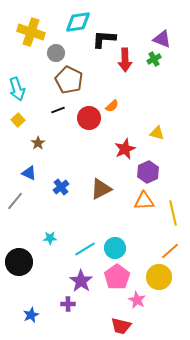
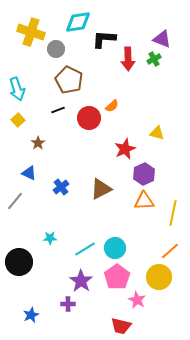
gray circle: moved 4 px up
red arrow: moved 3 px right, 1 px up
purple hexagon: moved 4 px left, 2 px down
yellow line: rotated 25 degrees clockwise
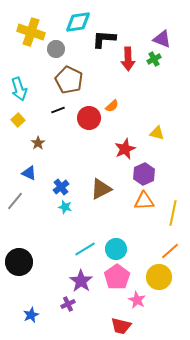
cyan arrow: moved 2 px right
cyan star: moved 15 px right, 31 px up; rotated 16 degrees clockwise
cyan circle: moved 1 px right, 1 px down
purple cross: rotated 24 degrees counterclockwise
